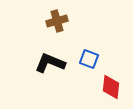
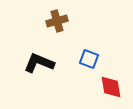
black L-shape: moved 11 px left
red diamond: rotated 15 degrees counterclockwise
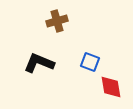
blue square: moved 1 px right, 3 px down
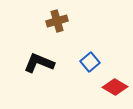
blue square: rotated 30 degrees clockwise
red diamond: moved 4 px right; rotated 50 degrees counterclockwise
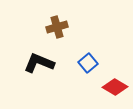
brown cross: moved 6 px down
blue square: moved 2 px left, 1 px down
